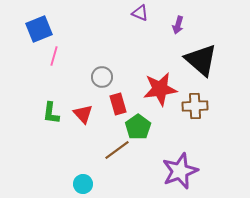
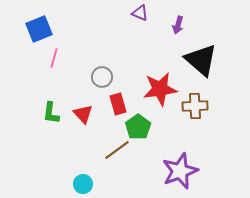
pink line: moved 2 px down
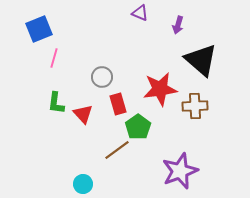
green L-shape: moved 5 px right, 10 px up
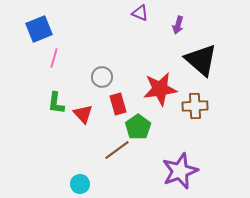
cyan circle: moved 3 px left
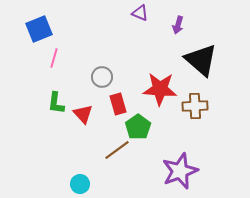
red star: rotated 12 degrees clockwise
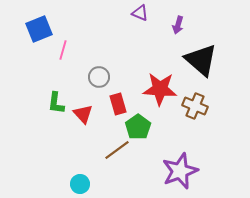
pink line: moved 9 px right, 8 px up
gray circle: moved 3 px left
brown cross: rotated 25 degrees clockwise
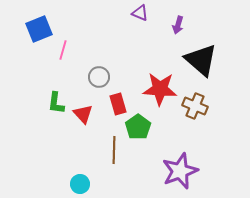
brown line: moved 3 px left; rotated 52 degrees counterclockwise
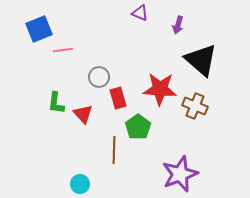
pink line: rotated 66 degrees clockwise
red rectangle: moved 6 px up
purple star: moved 3 px down
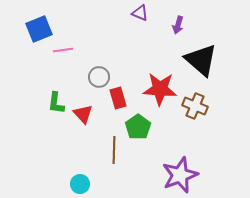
purple star: moved 1 px down
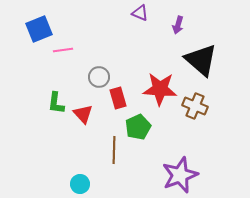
green pentagon: rotated 10 degrees clockwise
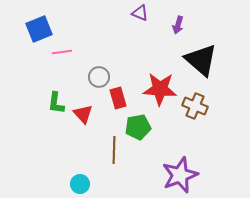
pink line: moved 1 px left, 2 px down
green pentagon: rotated 15 degrees clockwise
